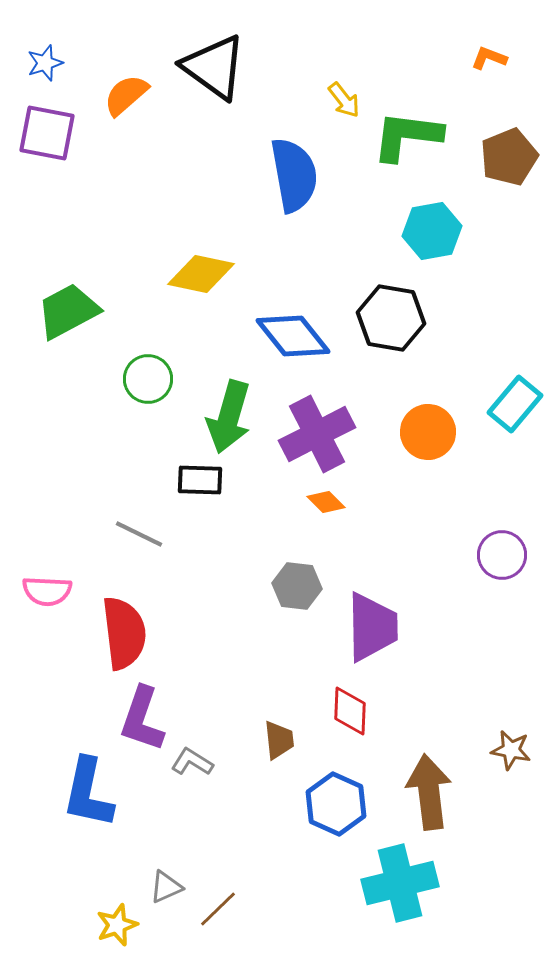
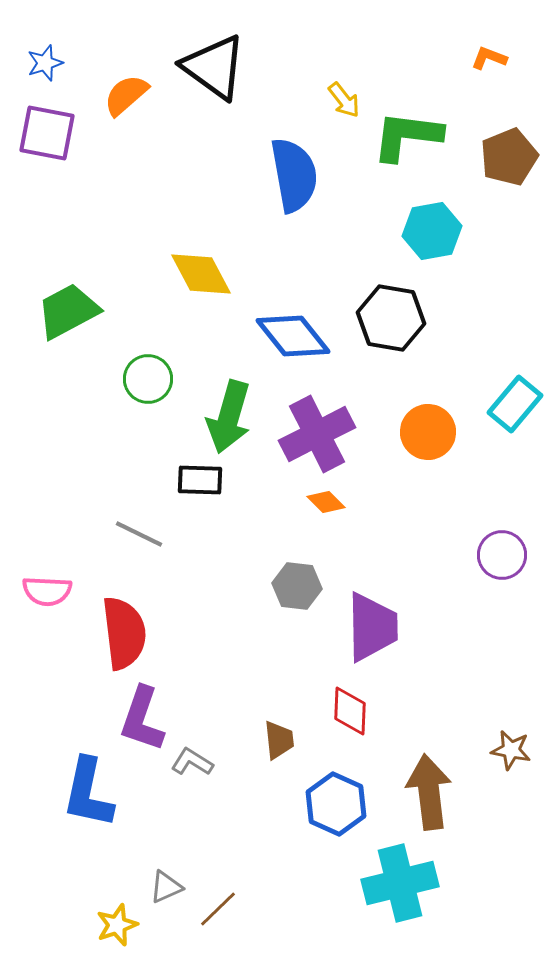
yellow diamond: rotated 50 degrees clockwise
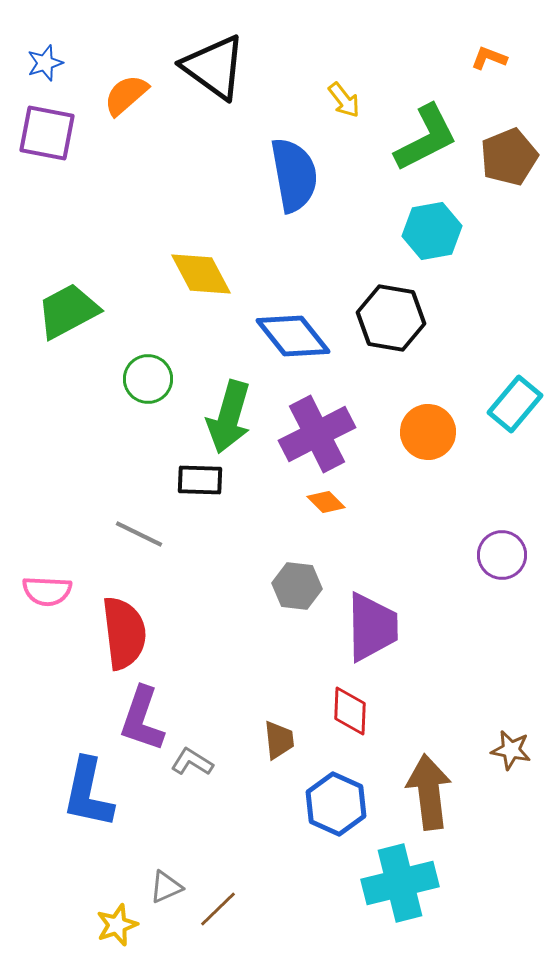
green L-shape: moved 19 px right, 2 px down; rotated 146 degrees clockwise
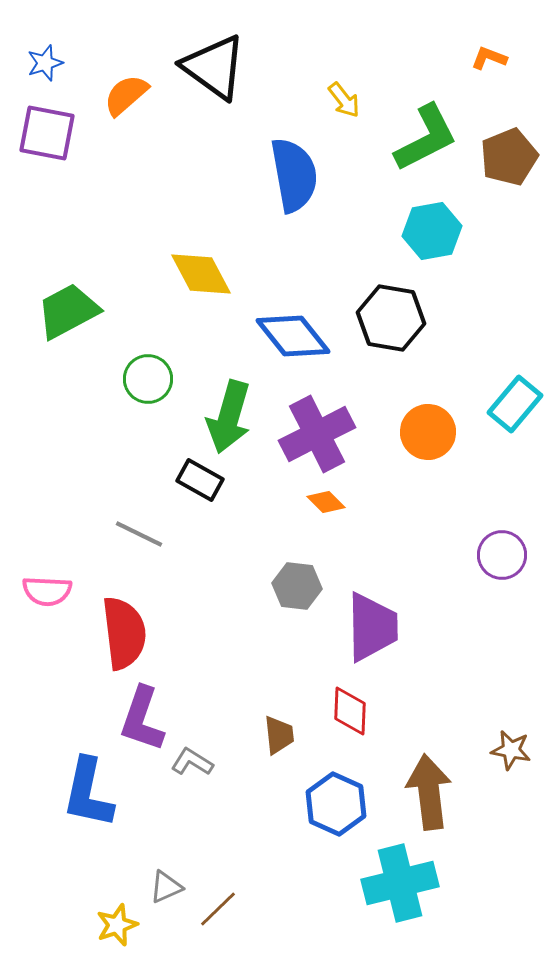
black rectangle: rotated 27 degrees clockwise
brown trapezoid: moved 5 px up
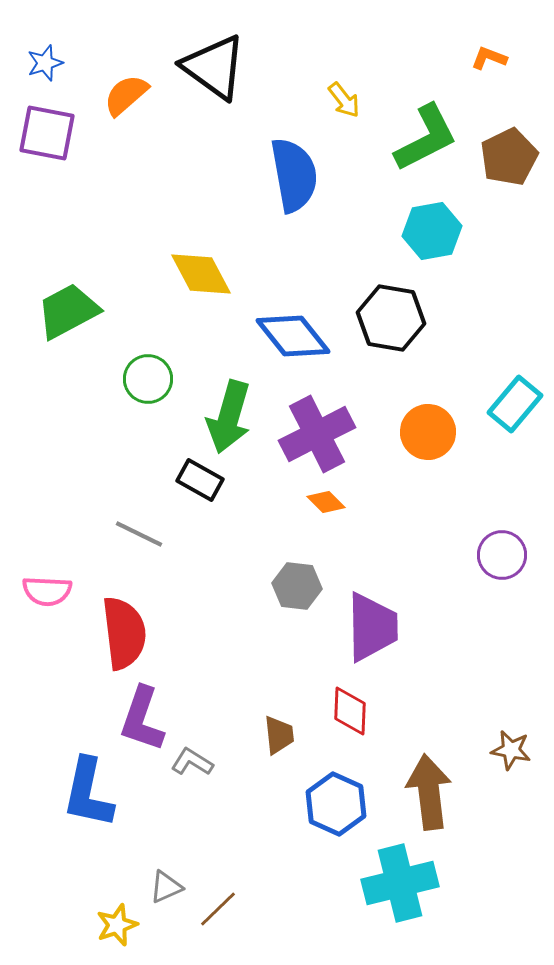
brown pentagon: rotated 4 degrees counterclockwise
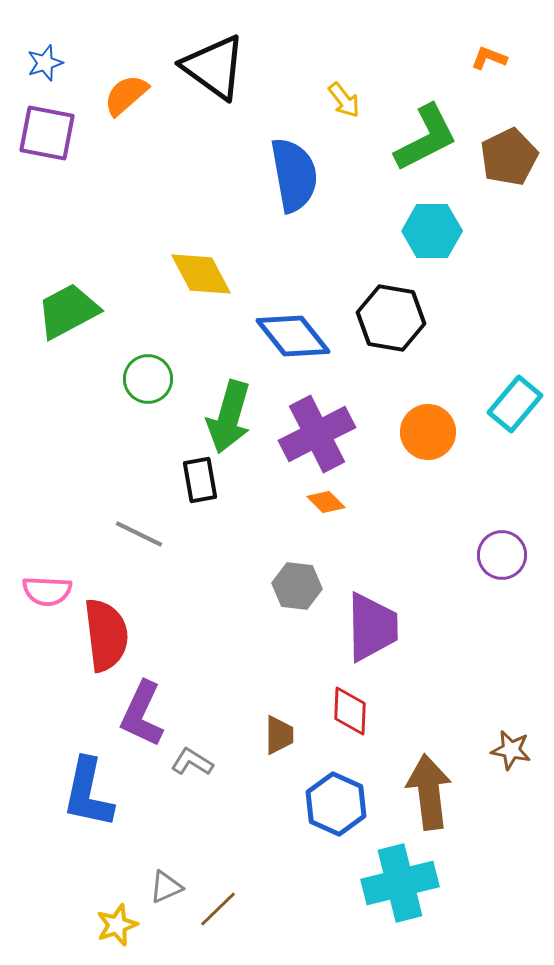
cyan hexagon: rotated 10 degrees clockwise
black rectangle: rotated 51 degrees clockwise
red semicircle: moved 18 px left, 2 px down
purple L-shape: moved 5 px up; rotated 6 degrees clockwise
brown trapezoid: rotated 6 degrees clockwise
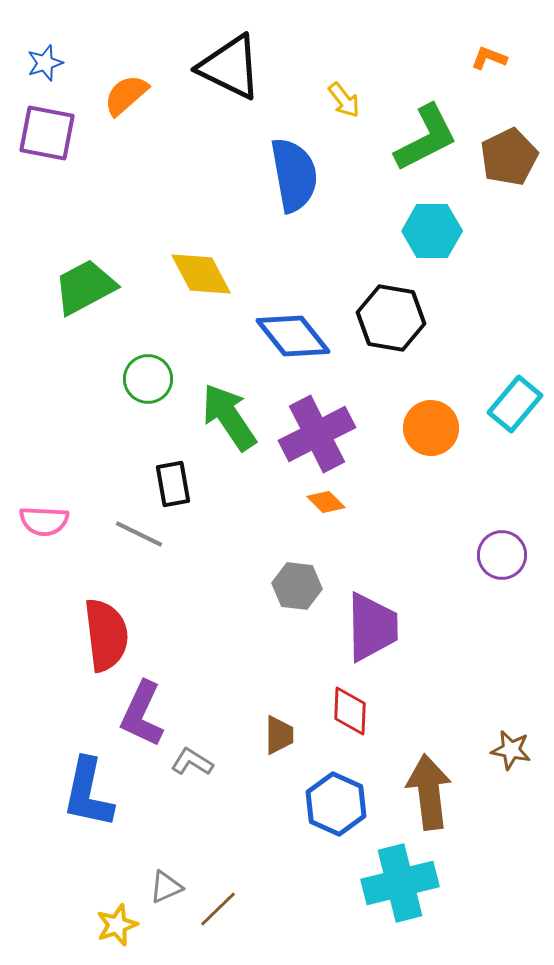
black triangle: moved 16 px right; rotated 10 degrees counterclockwise
green trapezoid: moved 17 px right, 24 px up
green arrow: rotated 130 degrees clockwise
orange circle: moved 3 px right, 4 px up
black rectangle: moved 27 px left, 4 px down
pink semicircle: moved 3 px left, 70 px up
